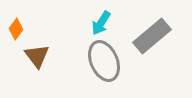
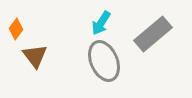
gray rectangle: moved 1 px right, 2 px up
brown triangle: moved 2 px left
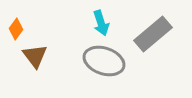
cyan arrow: rotated 50 degrees counterclockwise
gray ellipse: rotated 48 degrees counterclockwise
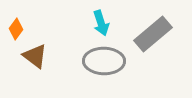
brown triangle: rotated 16 degrees counterclockwise
gray ellipse: rotated 18 degrees counterclockwise
